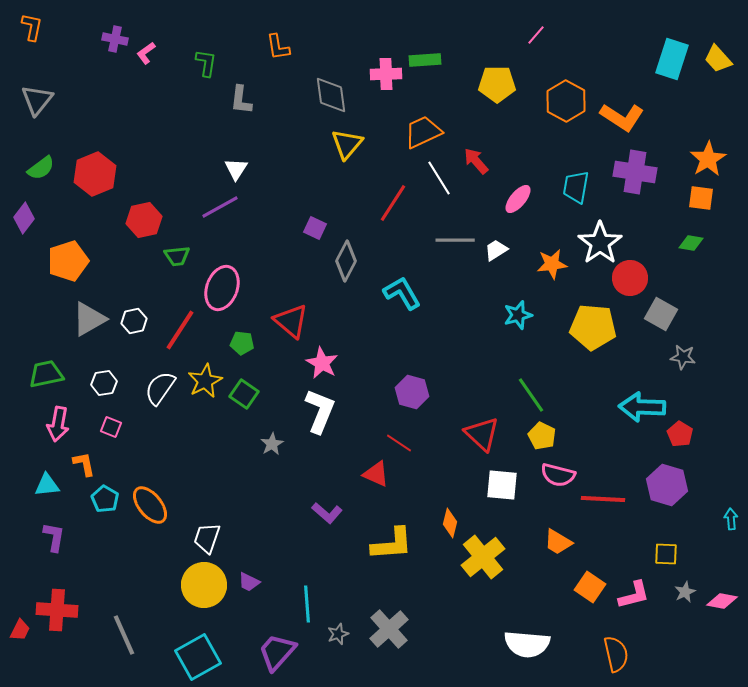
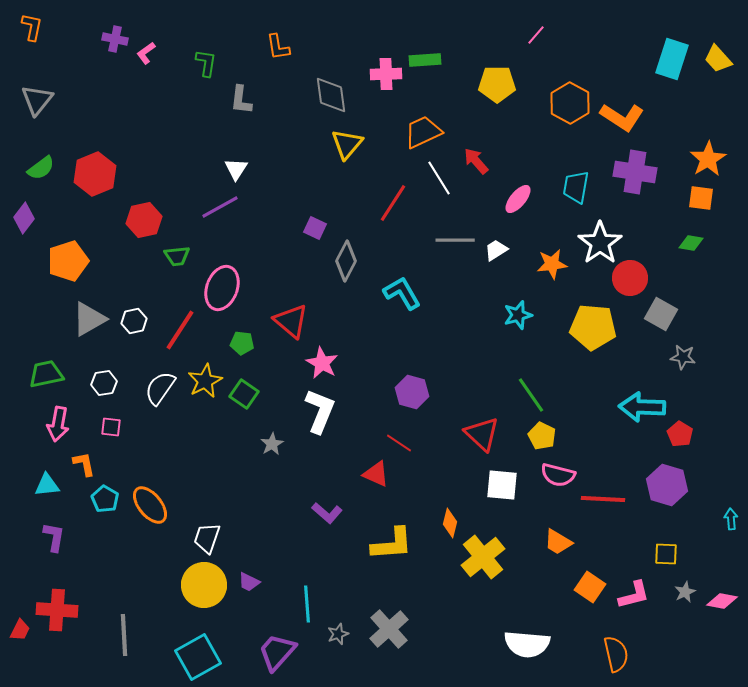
orange hexagon at (566, 101): moved 4 px right, 2 px down
pink square at (111, 427): rotated 15 degrees counterclockwise
gray line at (124, 635): rotated 21 degrees clockwise
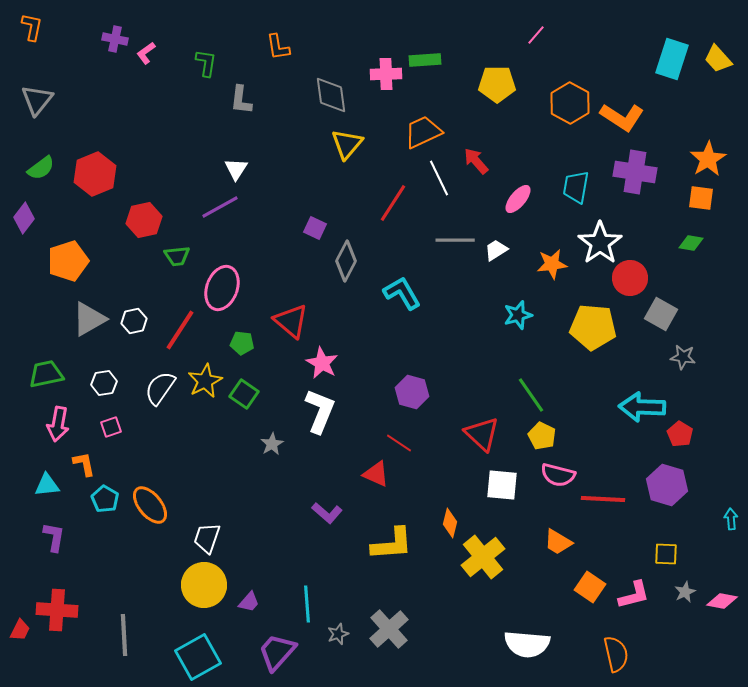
white line at (439, 178): rotated 6 degrees clockwise
pink square at (111, 427): rotated 25 degrees counterclockwise
purple trapezoid at (249, 582): moved 20 px down; rotated 75 degrees counterclockwise
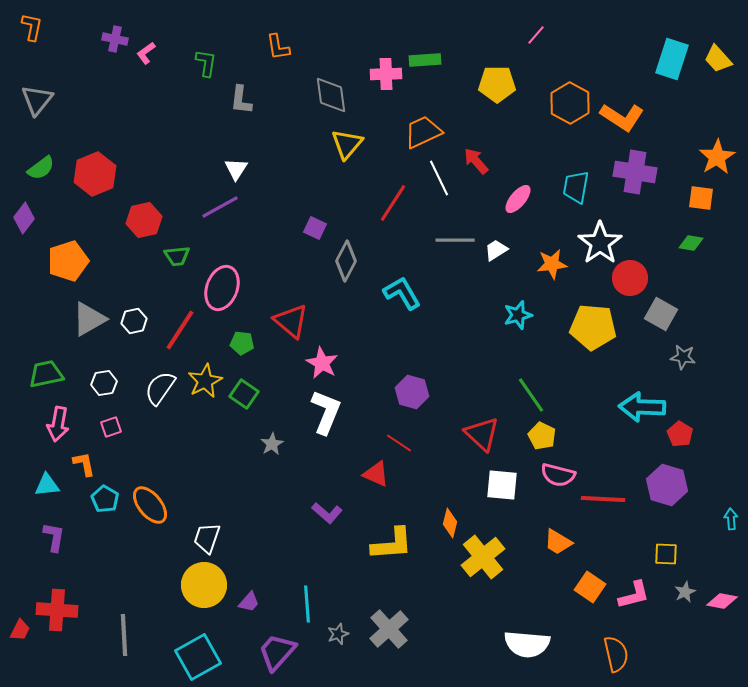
orange star at (708, 159): moved 9 px right, 2 px up
white L-shape at (320, 411): moved 6 px right, 1 px down
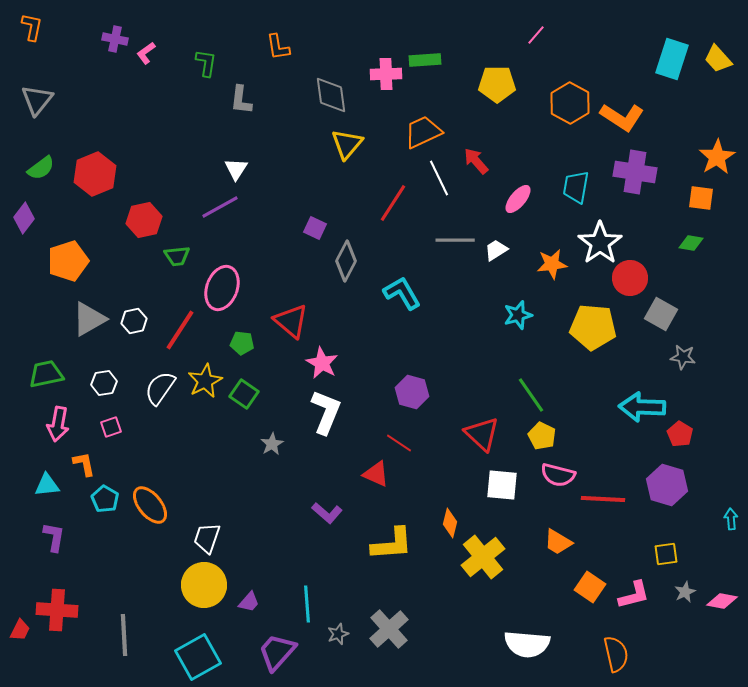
yellow square at (666, 554): rotated 10 degrees counterclockwise
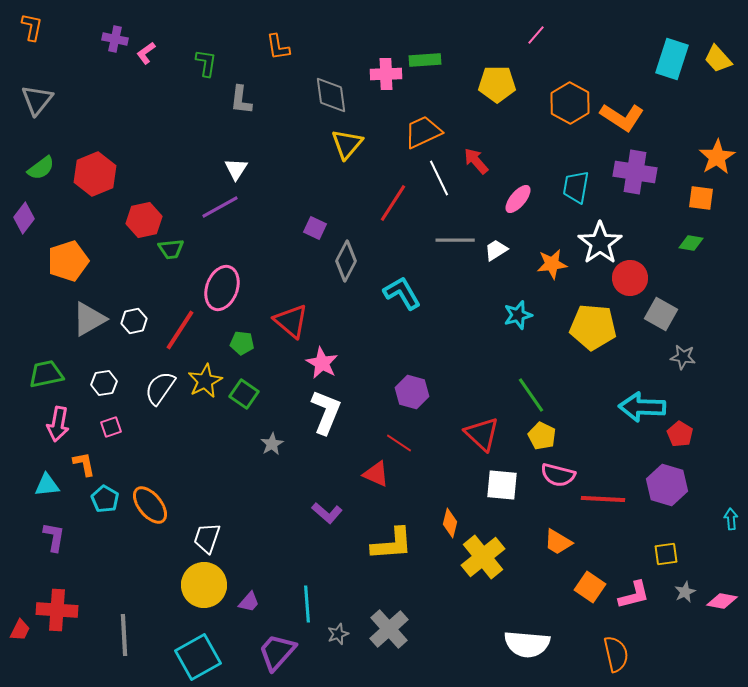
green trapezoid at (177, 256): moved 6 px left, 7 px up
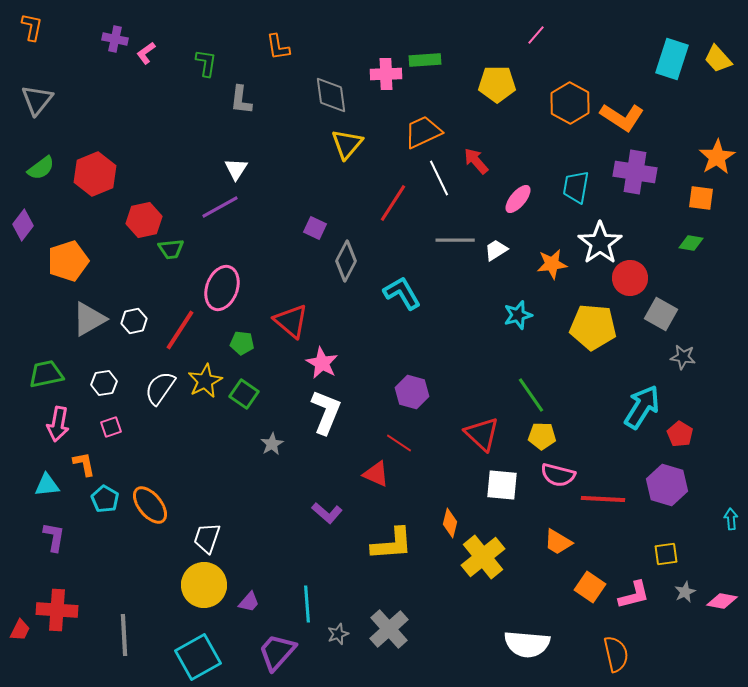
purple diamond at (24, 218): moved 1 px left, 7 px down
cyan arrow at (642, 407): rotated 120 degrees clockwise
yellow pentagon at (542, 436): rotated 24 degrees counterclockwise
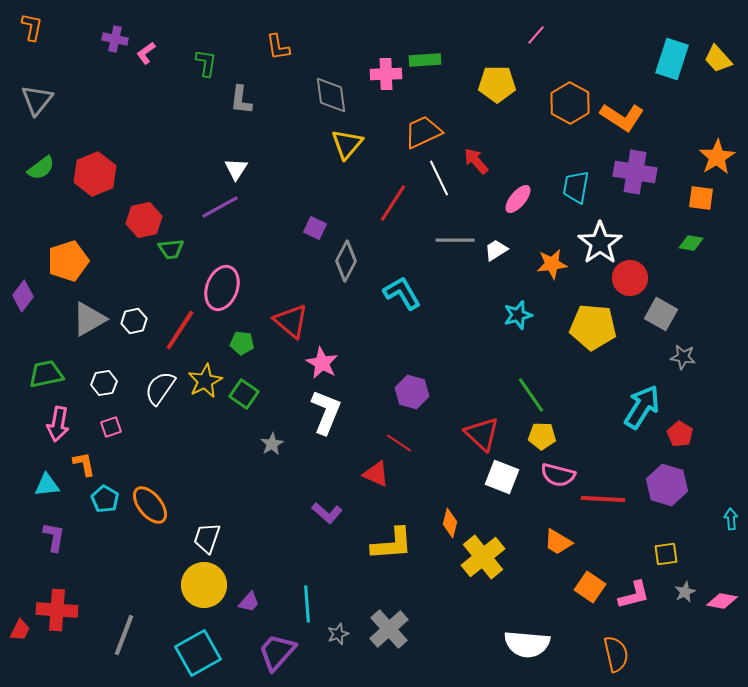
purple diamond at (23, 225): moved 71 px down
white square at (502, 485): moved 8 px up; rotated 16 degrees clockwise
gray line at (124, 635): rotated 24 degrees clockwise
cyan square at (198, 657): moved 4 px up
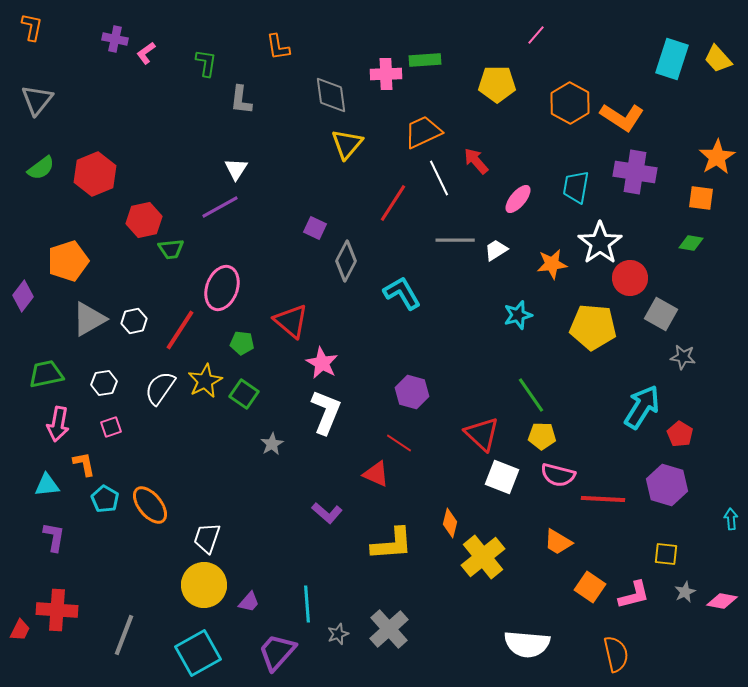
yellow square at (666, 554): rotated 15 degrees clockwise
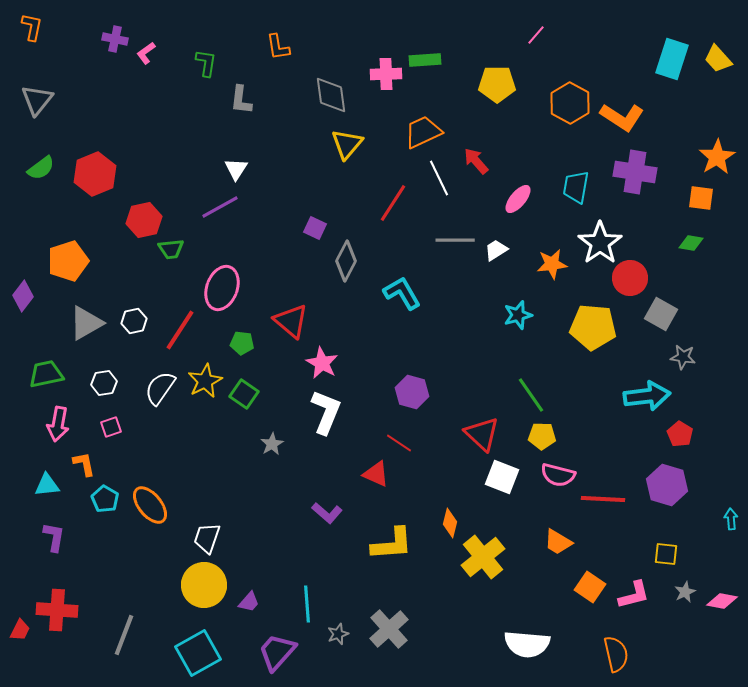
gray triangle at (89, 319): moved 3 px left, 4 px down
cyan arrow at (642, 407): moved 5 px right, 11 px up; rotated 51 degrees clockwise
